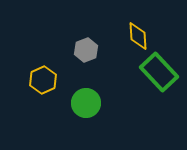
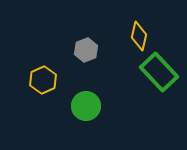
yellow diamond: moved 1 px right; rotated 16 degrees clockwise
green circle: moved 3 px down
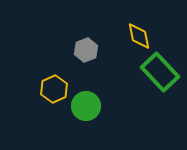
yellow diamond: rotated 24 degrees counterclockwise
green rectangle: moved 1 px right
yellow hexagon: moved 11 px right, 9 px down
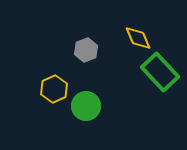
yellow diamond: moved 1 px left, 2 px down; rotated 12 degrees counterclockwise
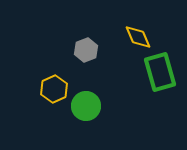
yellow diamond: moved 1 px up
green rectangle: rotated 27 degrees clockwise
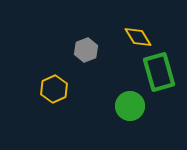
yellow diamond: rotated 8 degrees counterclockwise
green rectangle: moved 1 px left
green circle: moved 44 px right
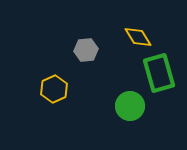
gray hexagon: rotated 15 degrees clockwise
green rectangle: moved 1 px down
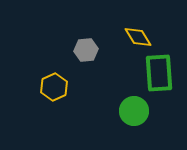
green rectangle: rotated 12 degrees clockwise
yellow hexagon: moved 2 px up
green circle: moved 4 px right, 5 px down
